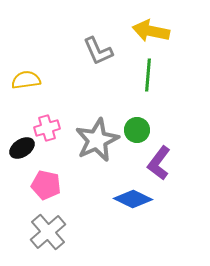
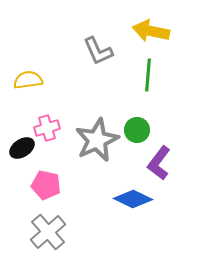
yellow semicircle: moved 2 px right
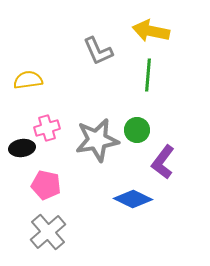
gray star: rotated 15 degrees clockwise
black ellipse: rotated 25 degrees clockwise
purple L-shape: moved 4 px right, 1 px up
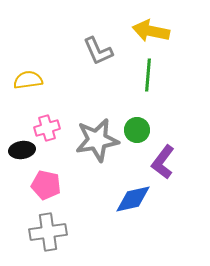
black ellipse: moved 2 px down
blue diamond: rotated 39 degrees counterclockwise
gray cross: rotated 33 degrees clockwise
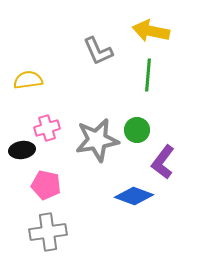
blue diamond: moved 1 px right, 3 px up; rotated 33 degrees clockwise
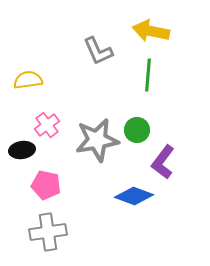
pink cross: moved 3 px up; rotated 20 degrees counterclockwise
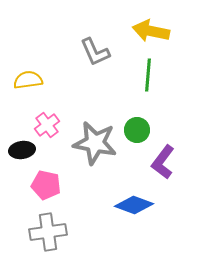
gray L-shape: moved 3 px left, 1 px down
gray star: moved 2 px left, 3 px down; rotated 21 degrees clockwise
blue diamond: moved 9 px down
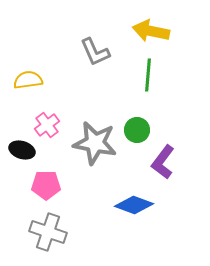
black ellipse: rotated 25 degrees clockwise
pink pentagon: rotated 12 degrees counterclockwise
gray cross: rotated 27 degrees clockwise
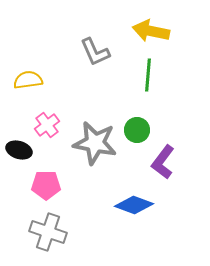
black ellipse: moved 3 px left
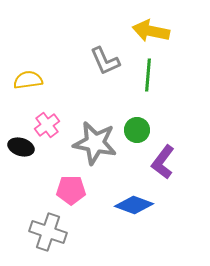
gray L-shape: moved 10 px right, 9 px down
black ellipse: moved 2 px right, 3 px up
pink pentagon: moved 25 px right, 5 px down
